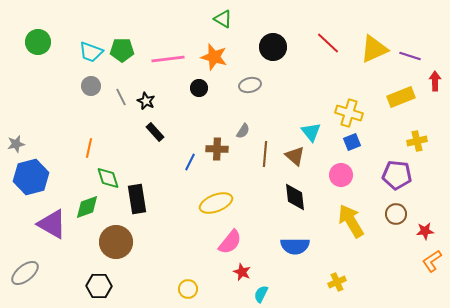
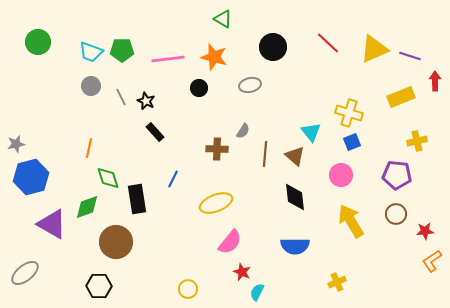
blue line at (190, 162): moved 17 px left, 17 px down
cyan semicircle at (261, 294): moved 4 px left, 2 px up
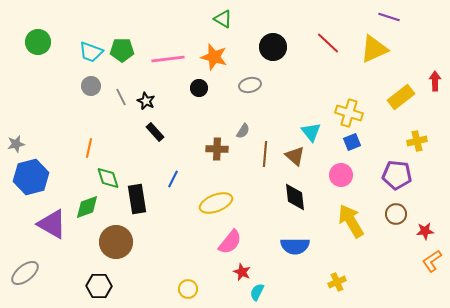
purple line at (410, 56): moved 21 px left, 39 px up
yellow rectangle at (401, 97): rotated 16 degrees counterclockwise
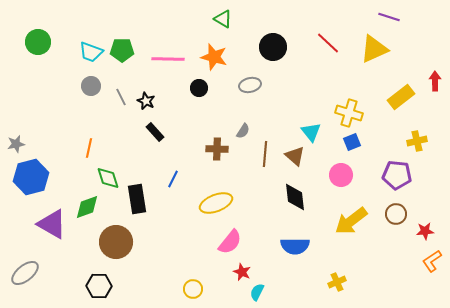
pink line at (168, 59): rotated 8 degrees clockwise
yellow arrow at (351, 221): rotated 96 degrees counterclockwise
yellow circle at (188, 289): moved 5 px right
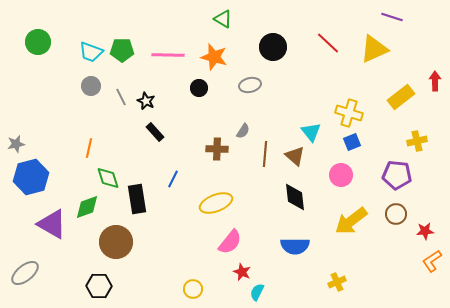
purple line at (389, 17): moved 3 px right
pink line at (168, 59): moved 4 px up
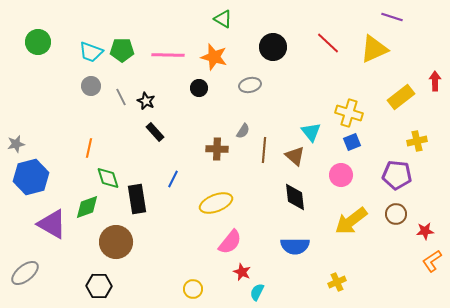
brown line at (265, 154): moved 1 px left, 4 px up
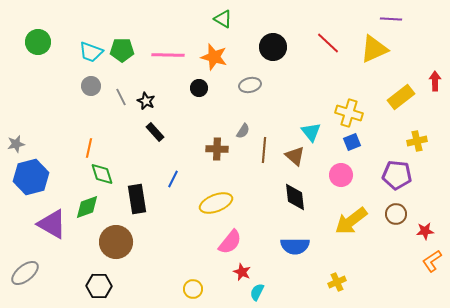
purple line at (392, 17): moved 1 px left, 2 px down; rotated 15 degrees counterclockwise
green diamond at (108, 178): moved 6 px left, 4 px up
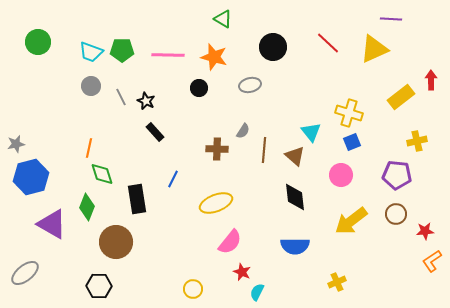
red arrow at (435, 81): moved 4 px left, 1 px up
green diamond at (87, 207): rotated 48 degrees counterclockwise
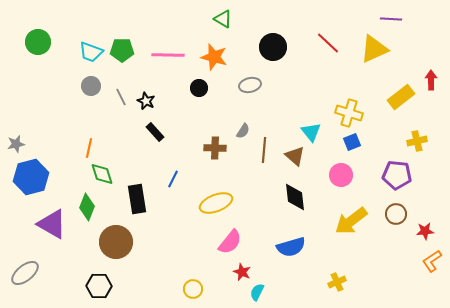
brown cross at (217, 149): moved 2 px left, 1 px up
blue semicircle at (295, 246): moved 4 px left, 1 px down; rotated 16 degrees counterclockwise
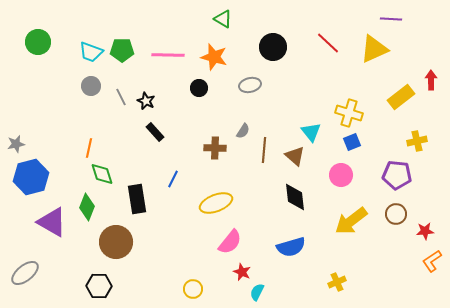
purple triangle at (52, 224): moved 2 px up
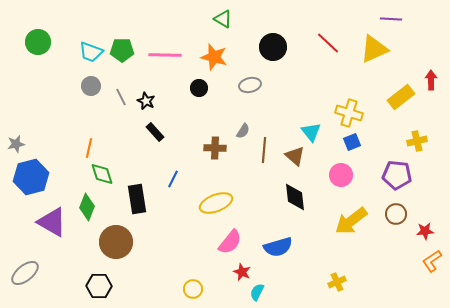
pink line at (168, 55): moved 3 px left
blue semicircle at (291, 247): moved 13 px left
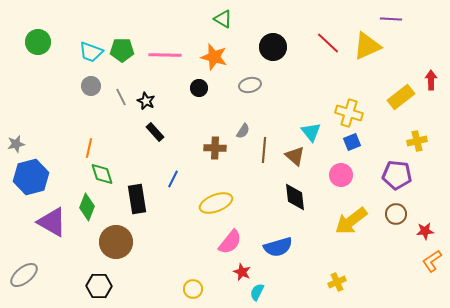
yellow triangle at (374, 49): moved 7 px left, 3 px up
gray ellipse at (25, 273): moved 1 px left, 2 px down
